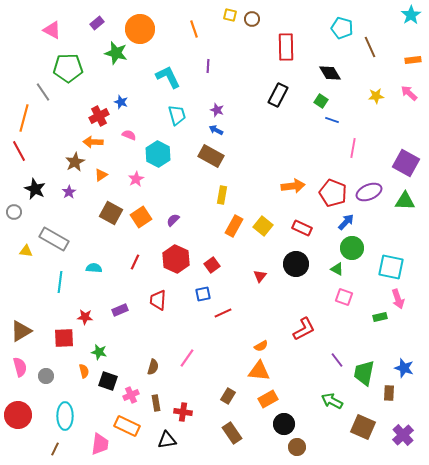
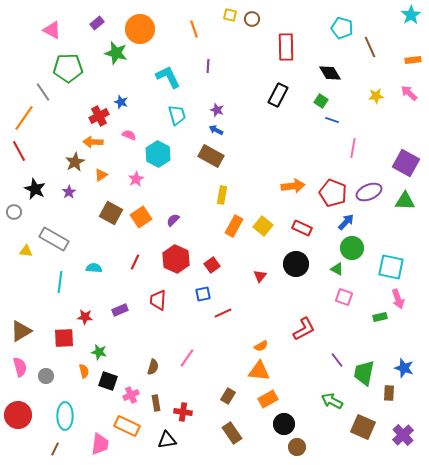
orange line at (24, 118): rotated 20 degrees clockwise
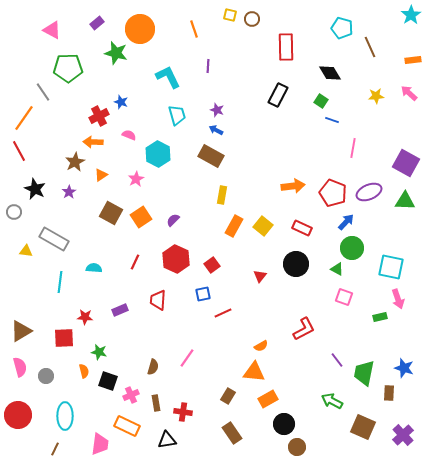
orange triangle at (259, 371): moved 5 px left, 1 px down
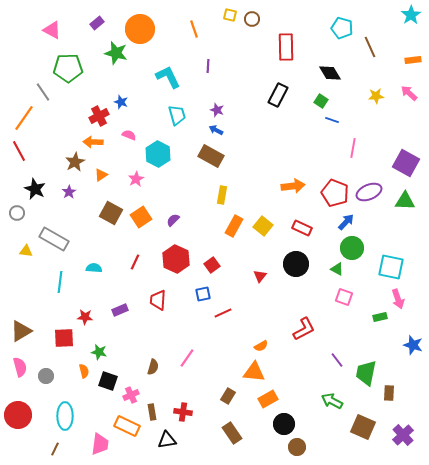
red pentagon at (333, 193): moved 2 px right
gray circle at (14, 212): moved 3 px right, 1 px down
blue star at (404, 368): moved 9 px right, 23 px up
green trapezoid at (364, 373): moved 2 px right
brown rectangle at (156, 403): moved 4 px left, 9 px down
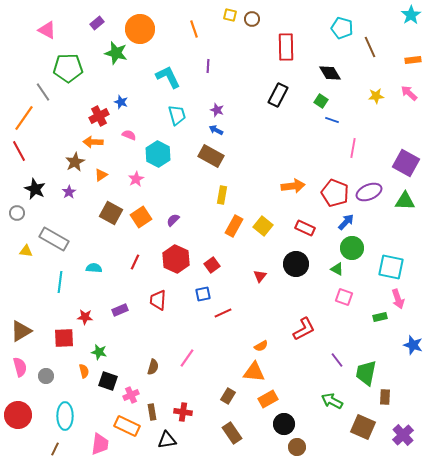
pink triangle at (52, 30): moved 5 px left
red rectangle at (302, 228): moved 3 px right
brown rectangle at (389, 393): moved 4 px left, 4 px down
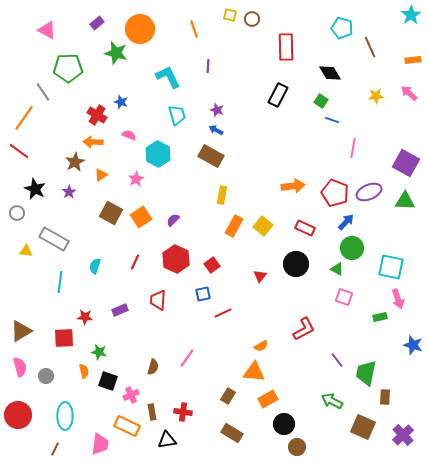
red cross at (99, 116): moved 2 px left, 1 px up; rotated 30 degrees counterclockwise
red line at (19, 151): rotated 25 degrees counterclockwise
cyan semicircle at (94, 268): moved 1 px right, 2 px up; rotated 77 degrees counterclockwise
brown rectangle at (232, 433): rotated 25 degrees counterclockwise
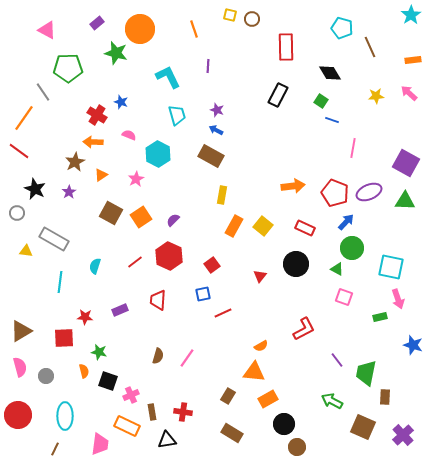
red hexagon at (176, 259): moved 7 px left, 3 px up
red line at (135, 262): rotated 28 degrees clockwise
brown semicircle at (153, 367): moved 5 px right, 11 px up
